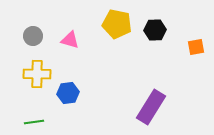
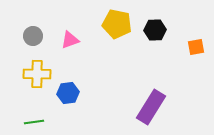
pink triangle: rotated 36 degrees counterclockwise
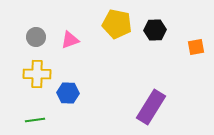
gray circle: moved 3 px right, 1 px down
blue hexagon: rotated 10 degrees clockwise
green line: moved 1 px right, 2 px up
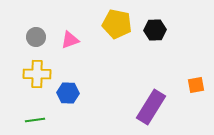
orange square: moved 38 px down
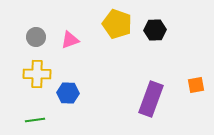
yellow pentagon: rotated 8 degrees clockwise
purple rectangle: moved 8 px up; rotated 12 degrees counterclockwise
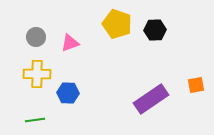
pink triangle: moved 3 px down
purple rectangle: rotated 36 degrees clockwise
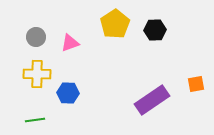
yellow pentagon: moved 2 px left; rotated 20 degrees clockwise
orange square: moved 1 px up
purple rectangle: moved 1 px right, 1 px down
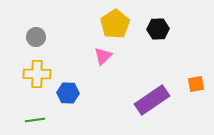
black hexagon: moved 3 px right, 1 px up
pink triangle: moved 33 px right, 13 px down; rotated 24 degrees counterclockwise
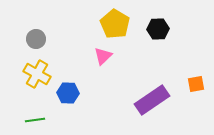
yellow pentagon: rotated 8 degrees counterclockwise
gray circle: moved 2 px down
yellow cross: rotated 28 degrees clockwise
